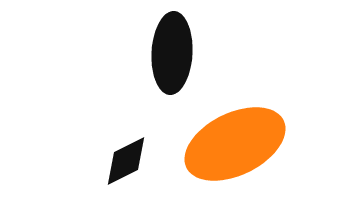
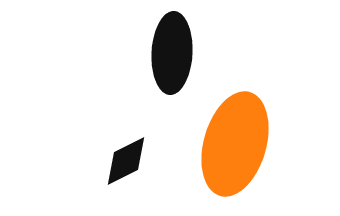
orange ellipse: rotated 48 degrees counterclockwise
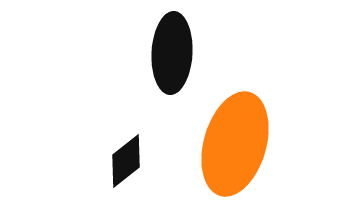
black diamond: rotated 12 degrees counterclockwise
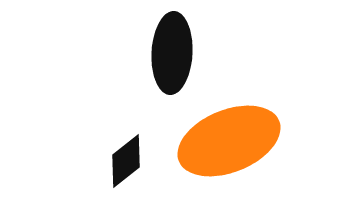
orange ellipse: moved 6 px left, 3 px up; rotated 52 degrees clockwise
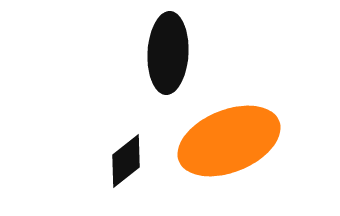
black ellipse: moved 4 px left
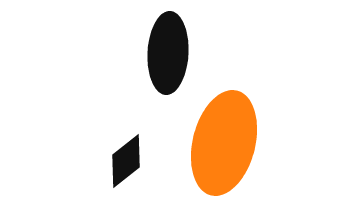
orange ellipse: moved 5 px left, 2 px down; rotated 54 degrees counterclockwise
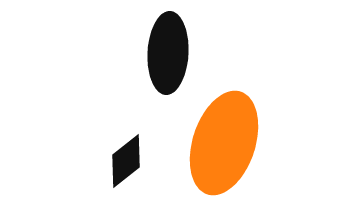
orange ellipse: rotated 4 degrees clockwise
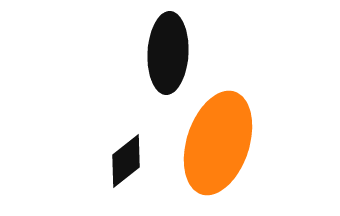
orange ellipse: moved 6 px left
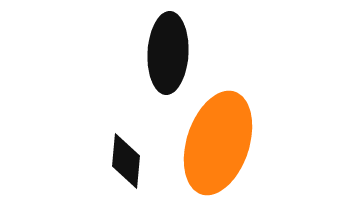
black diamond: rotated 46 degrees counterclockwise
